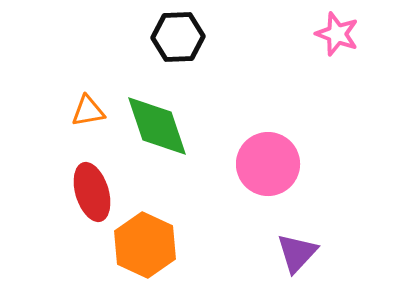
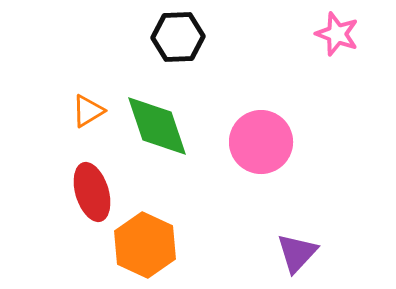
orange triangle: rotated 21 degrees counterclockwise
pink circle: moved 7 px left, 22 px up
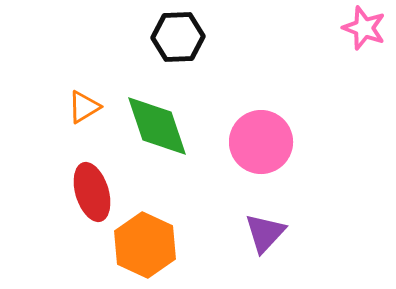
pink star: moved 27 px right, 6 px up
orange triangle: moved 4 px left, 4 px up
purple triangle: moved 32 px left, 20 px up
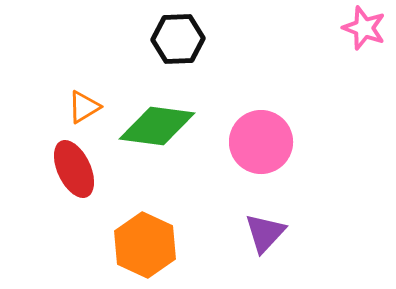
black hexagon: moved 2 px down
green diamond: rotated 64 degrees counterclockwise
red ellipse: moved 18 px left, 23 px up; rotated 8 degrees counterclockwise
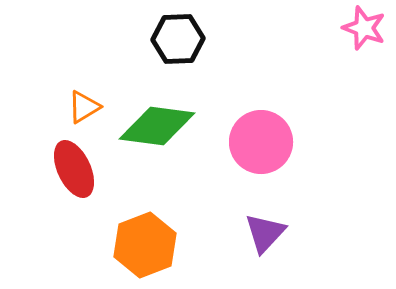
orange hexagon: rotated 14 degrees clockwise
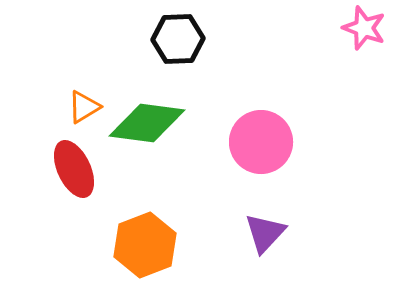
green diamond: moved 10 px left, 3 px up
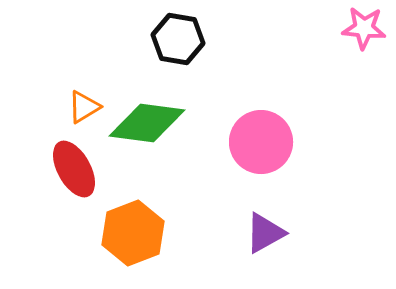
pink star: rotated 15 degrees counterclockwise
black hexagon: rotated 12 degrees clockwise
red ellipse: rotated 4 degrees counterclockwise
purple triangle: rotated 18 degrees clockwise
orange hexagon: moved 12 px left, 12 px up
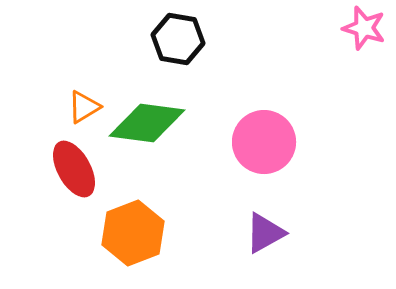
pink star: rotated 12 degrees clockwise
pink circle: moved 3 px right
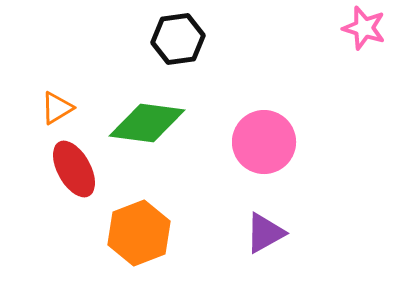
black hexagon: rotated 18 degrees counterclockwise
orange triangle: moved 27 px left, 1 px down
orange hexagon: moved 6 px right
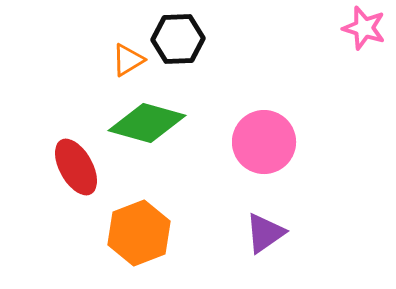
black hexagon: rotated 6 degrees clockwise
orange triangle: moved 71 px right, 48 px up
green diamond: rotated 8 degrees clockwise
red ellipse: moved 2 px right, 2 px up
purple triangle: rotated 6 degrees counterclockwise
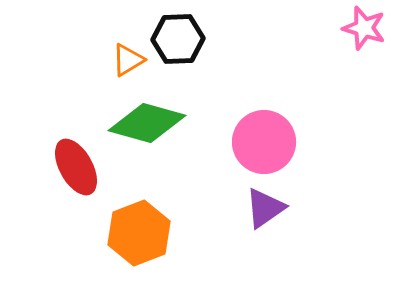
purple triangle: moved 25 px up
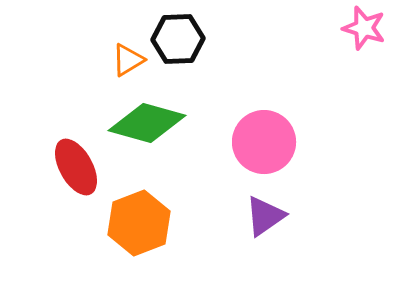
purple triangle: moved 8 px down
orange hexagon: moved 10 px up
